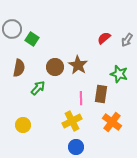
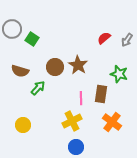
brown semicircle: moved 1 px right, 3 px down; rotated 96 degrees clockwise
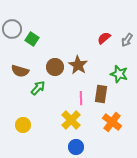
yellow cross: moved 1 px left, 1 px up; rotated 18 degrees counterclockwise
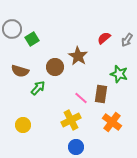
green square: rotated 24 degrees clockwise
brown star: moved 9 px up
pink line: rotated 48 degrees counterclockwise
yellow cross: rotated 18 degrees clockwise
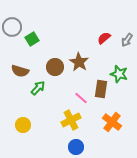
gray circle: moved 2 px up
brown star: moved 1 px right, 6 px down
brown rectangle: moved 5 px up
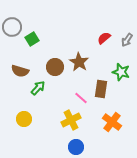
green star: moved 2 px right, 2 px up
yellow circle: moved 1 px right, 6 px up
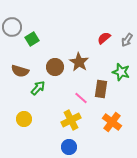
blue circle: moved 7 px left
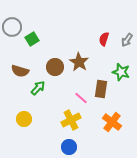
red semicircle: moved 1 px down; rotated 32 degrees counterclockwise
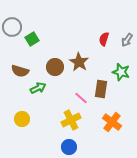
green arrow: rotated 21 degrees clockwise
yellow circle: moved 2 px left
